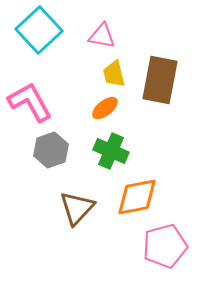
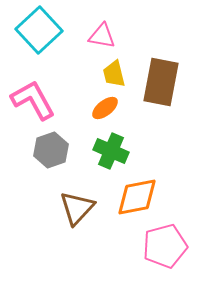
brown rectangle: moved 1 px right, 2 px down
pink L-shape: moved 3 px right, 2 px up
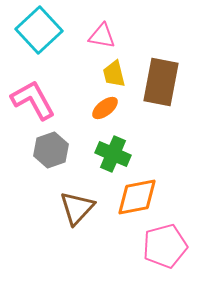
green cross: moved 2 px right, 3 px down
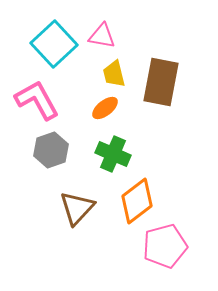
cyan square: moved 15 px right, 14 px down
pink L-shape: moved 4 px right
orange diamond: moved 4 px down; rotated 27 degrees counterclockwise
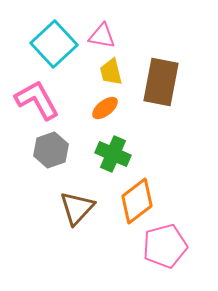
yellow trapezoid: moved 3 px left, 2 px up
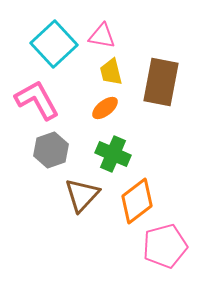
brown triangle: moved 5 px right, 13 px up
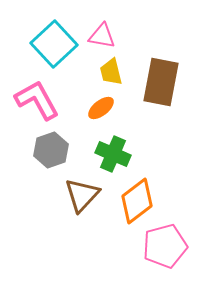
orange ellipse: moved 4 px left
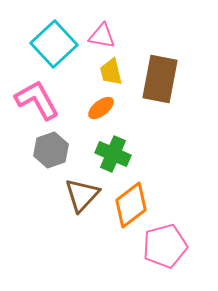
brown rectangle: moved 1 px left, 3 px up
orange diamond: moved 6 px left, 4 px down
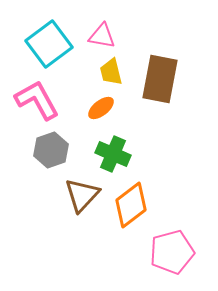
cyan square: moved 5 px left; rotated 6 degrees clockwise
pink pentagon: moved 7 px right, 6 px down
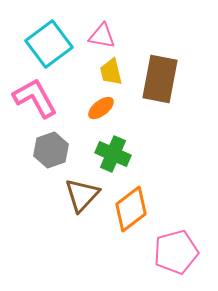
pink L-shape: moved 2 px left, 2 px up
orange diamond: moved 4 px down
pink pentagon: moved 4 px right
